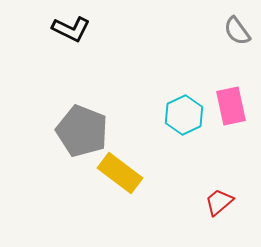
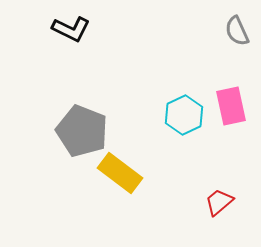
gray semicircle: rotated 12 degrees clockwise
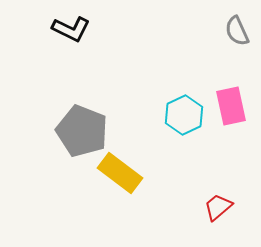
red trapezoid: moved 1 px left, 5 px down
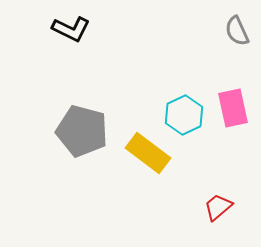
pink rectangle: moved 2 px right, 2 px down
gray pentagon: rotated 6 degrees counterclockwise
yellow rectangle: moved 28 px right, 20 px up
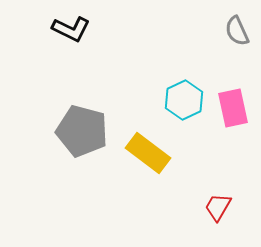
cyan hexagon: moved 15 px up
red trapezoid: rotated 20 degrees counterclockwise
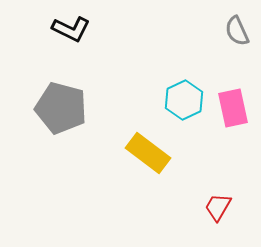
gray pentagon: moved 21 px left, 23 px up
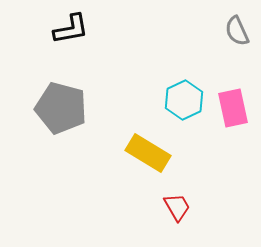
black L-shape: rotated 36 degrees counterclockwise
yellow rectangle: rotated 6 degrees counterclockwise
red trapezoid: moved 41 px left; rotated 120 degrees clockwise
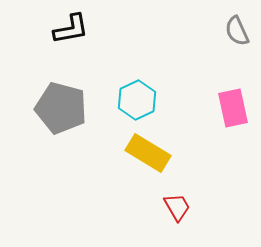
cyan hexagon: moved 47 px left
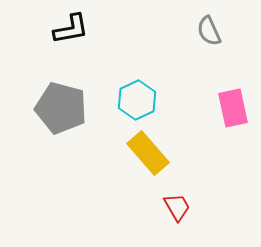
gray semicircle: moved 28 px left
yellow rectangle: rotated 18 degrees clockwise
